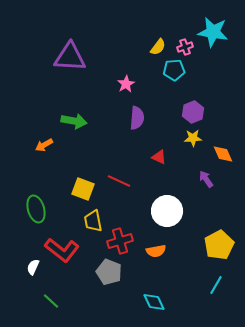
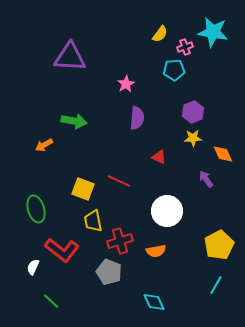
yellow semicircle: moved 2 px right, 13 px up
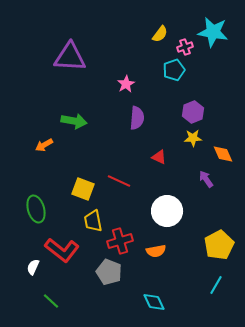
cyan pentagon: rotated 15 degrees counterclockwise
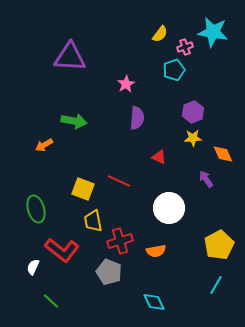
white circle: moved 2 px right, 3 px up
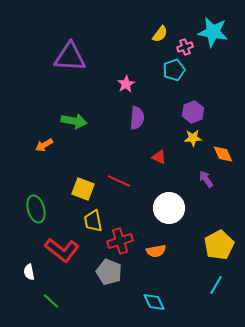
white semicircle: moved 4 px left, 5 px down; rotated 35 degrees counterclockwise
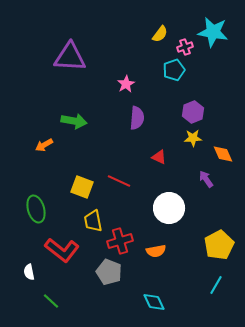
yellow square: moved 1 px left, 2 px up
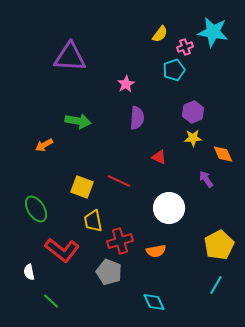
green arrow: moved 4 px right
green ellipse: rotated 16 degrees counterclockwise
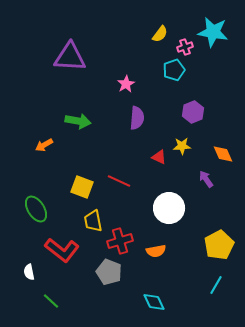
yellow star: moved 11 px left, 8 px down
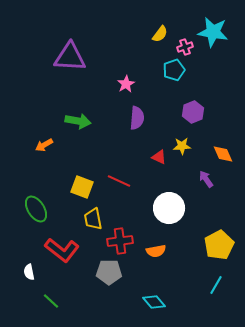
yellow trapezoid: moved 2 px up
red cross: rotated 10 degrees clockwise
gray pentagon: rotated 20 degrees counterclockwise
cyan diamond: rotated 15 degrees counterclockwise
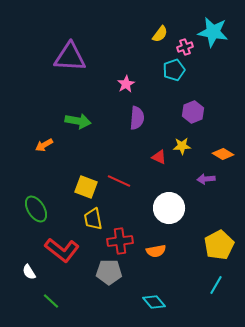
orange diamond: rotated 35 degrees counterclockwise
purple arrow: rotated 60 degrees counterclockwise
yellow square: moved 4 px right
white semicircle: rotated 21 degrees counterclockwise
